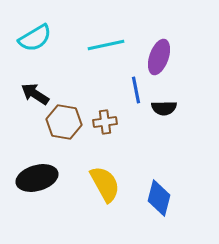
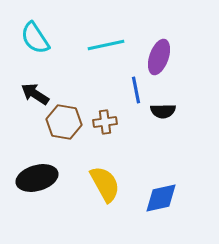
cyan semicircle: rotated 88 degrees clockwise
black semicircle: moved 1 px left, 3 px down
blue diamond: moved 2 px right; rotated 63 degrees clockwise
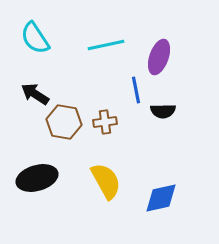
yellow semicircle: moved 1 px right, 3 px up
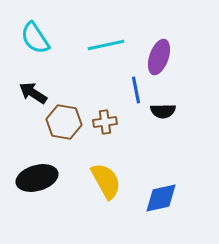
black arrow: moved 2 px left, 1 px up
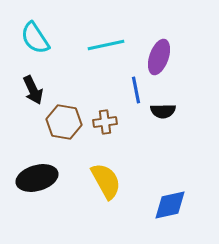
black arrow: moved 3 px up; rotated 148 degrees counterclockwise
blue diamond: moved 9 px right, 7 px down
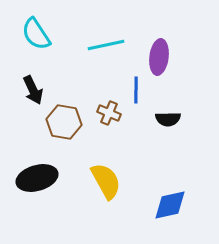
cyan semicircle: moved 1 px right, 4 px up
purple ellipse: rotated 12 degrees counterclockwise
blue line: rotated 12 degrees clockwise
black semicircle: moved 5 px right, 8 px down
brown cross: moved 4 px right, 9 px up; rotated 30 degrees clockwise
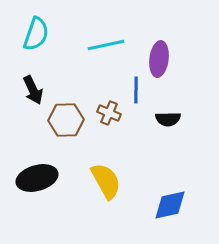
cyan semicircle: rotated 128 degrees counterclockwise
purple ellipse: moved 2 px down
brown hexagon: moved 2 px right, 2 px up; rotated 12 degrees counterclockwise
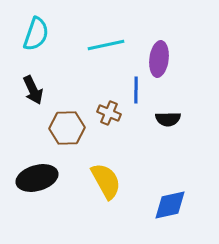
brown hexagon: moved 1 px right, 8 px down
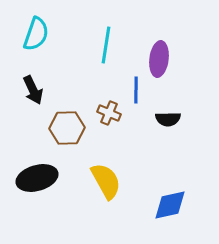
cyan line: rotated 69 degrees counterclockwise
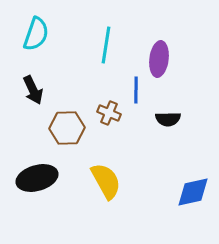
blue diamond: moved 23 px right, 13 px up
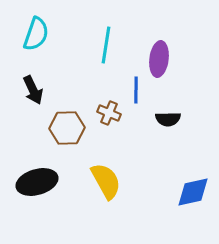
black ellipse: moved 4 px down
